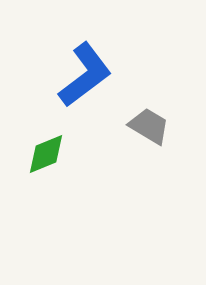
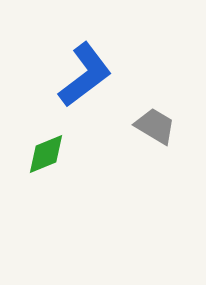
gray trapezoid: moved 6 px right
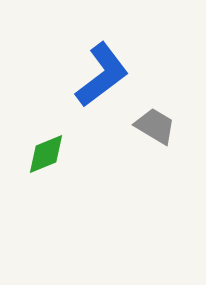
blue L-shape: moved 17 px right
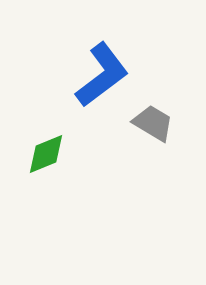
gray trapezoid: moved 2 px left, 3 px up
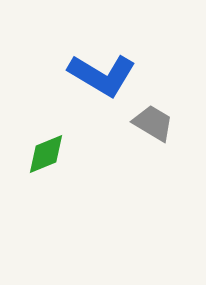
blue L-shape: rotated 68 degrees clockwise
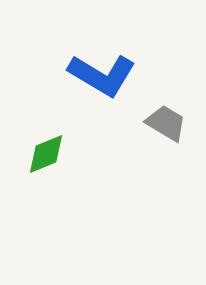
gray trapezoid: moved 13 px right
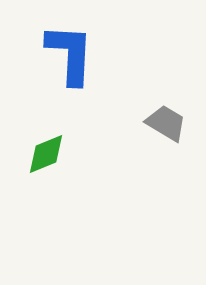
blue L-shape: moved 32 px left, 21 px up; rotated 118 degrees counterclockwise
